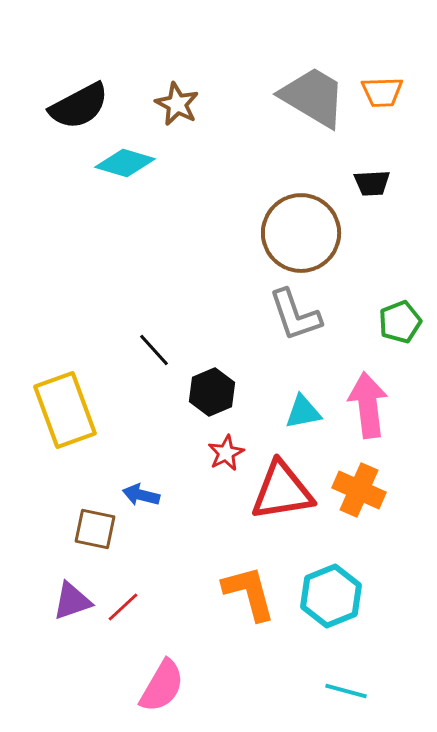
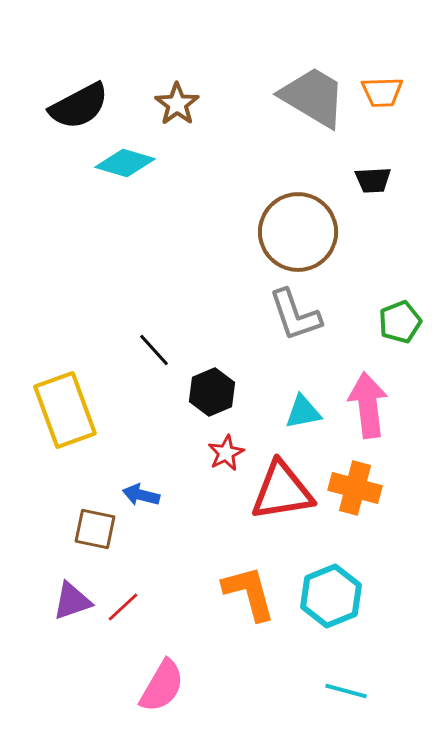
brown star: rotated 9 degrees clockwise
black trapezoid: moved 1 px right, 3 px up
brown circle: moved 3 px left, 1 px up
orange cross: moved 4 px left, 2 px up; rotated 9 degrees counterclockwise
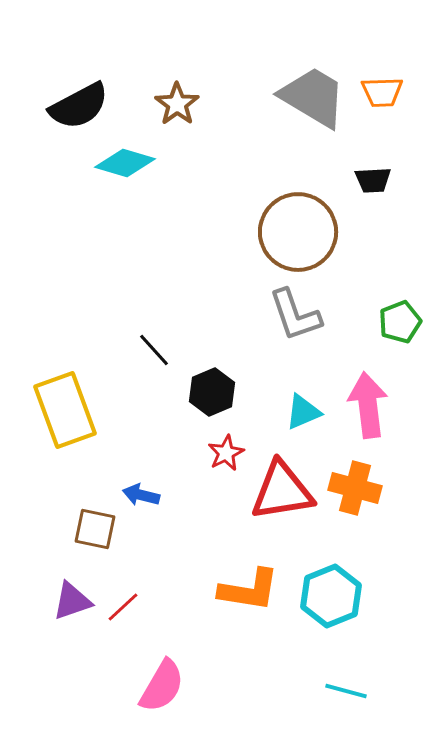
cyan triangle: rotated 12 degrees counterclockwise
orange L-shape: moved 3 px up; rotated 114 degrees clockwise
